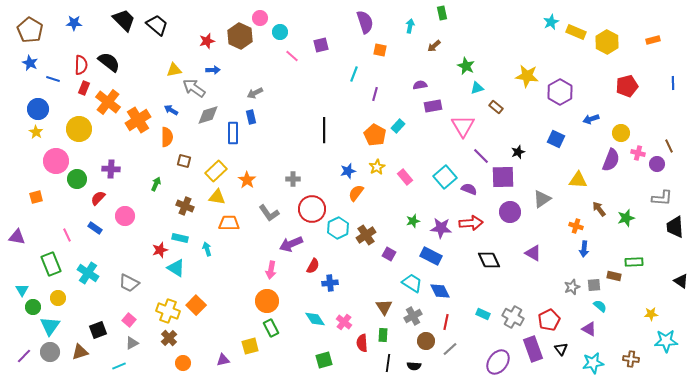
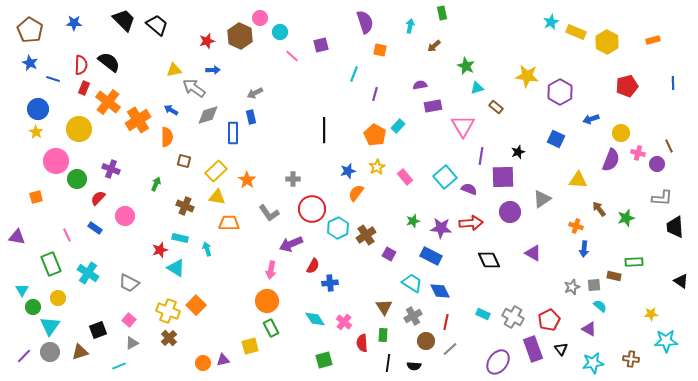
purple line at (481, 156): rotated 54 degrees clockwise
purple cross at (111, 169): rotated 18 degrees clockwise
orange circle at (183, 363): moved 20 px right
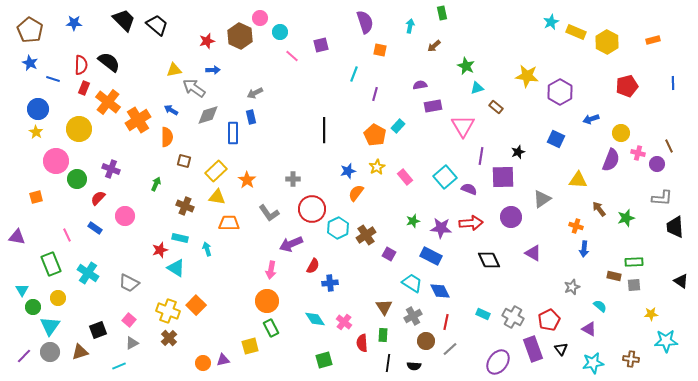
purple circle at (510, 212): moved 1 px right, 5 px down
gray square at (594, 285): moved 40 px right
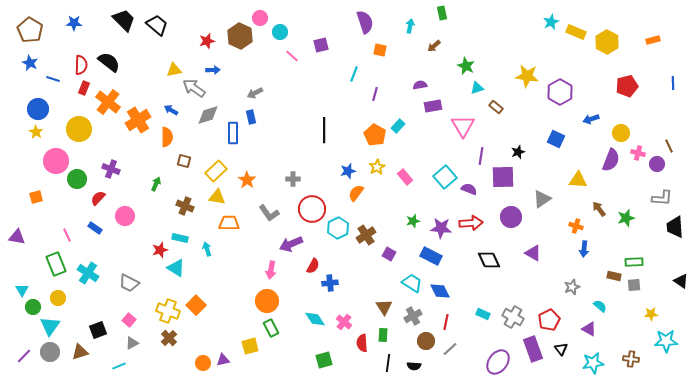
green rectangle at (51, 264): moved 5 px right
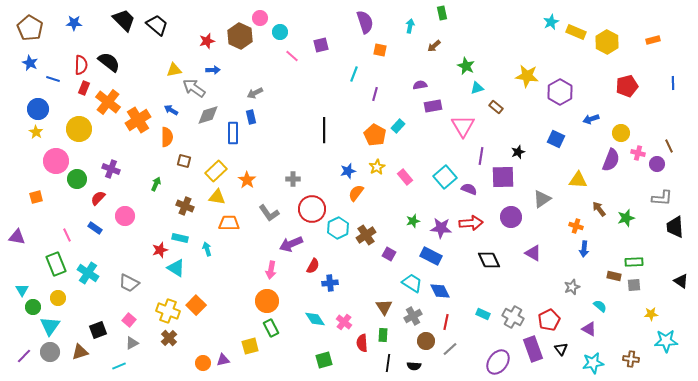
brown pentagon at (30, 30): moved 2 px up
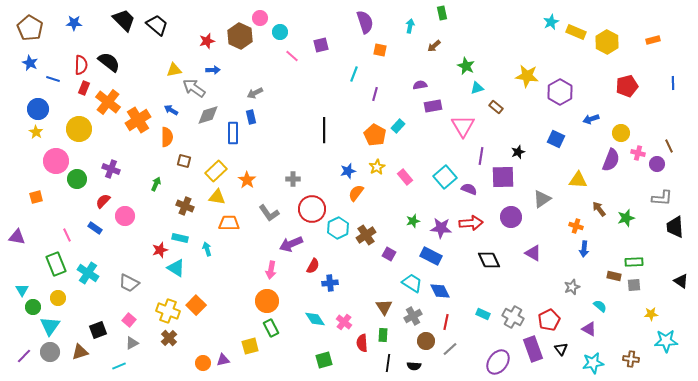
red semicircle at (98, 198): moved 5 px right, 3 px down
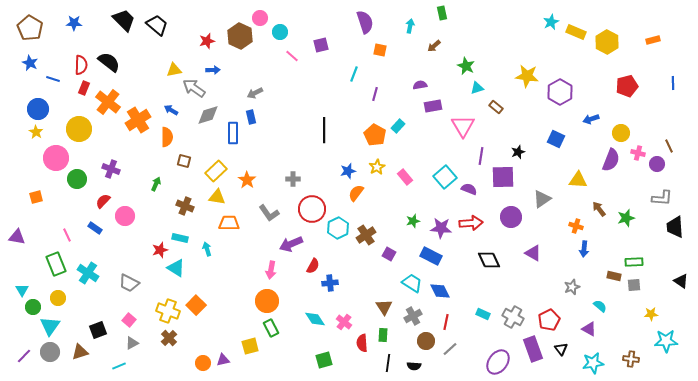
pink circle at (56, 161): moved 3 px up
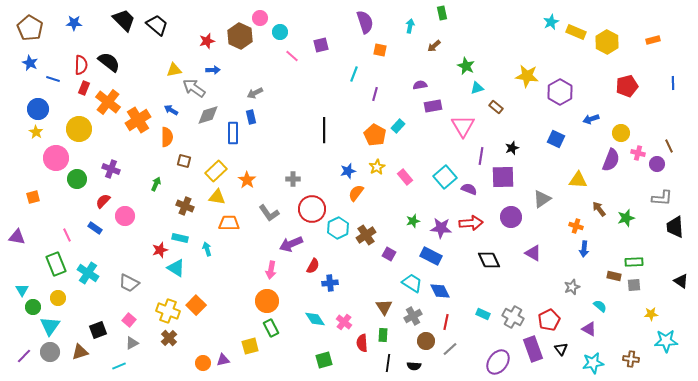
black star at (518, 152): moved 6 px left, 4 px up
orange square at (36, 197): moved 3 px left
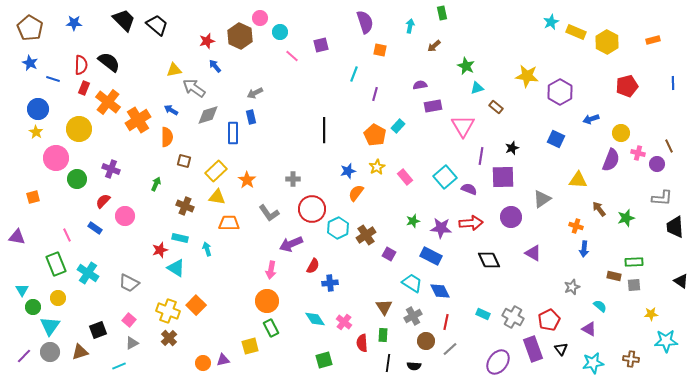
blue arrow at (213, 70): moved 2 px right, 4 px up; rotated 128 degrees counterclockwise
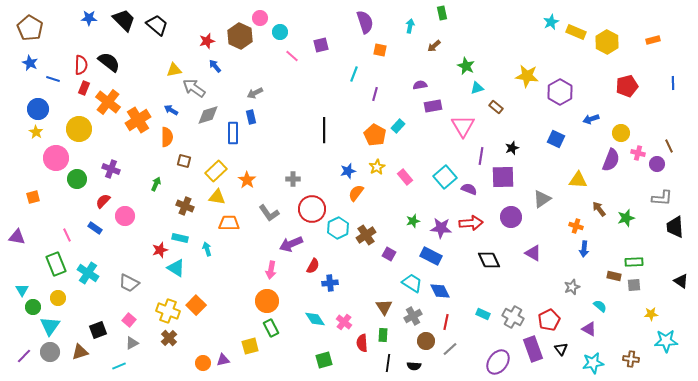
blue star at (74, 23): moved 15 px right, 5 px up
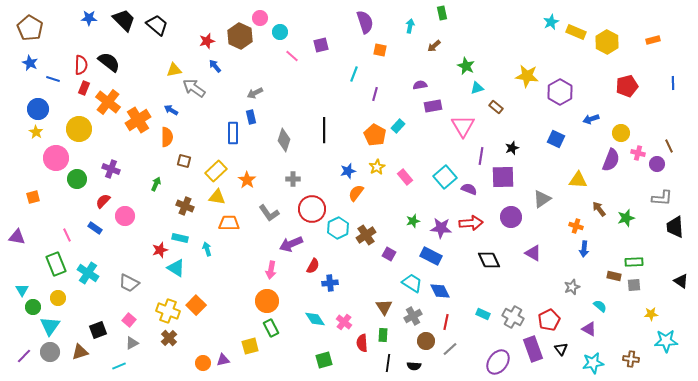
gray diamond at (208, 115): moved 76 px right, 25 px down; rotated 55 degrees counterclockwise
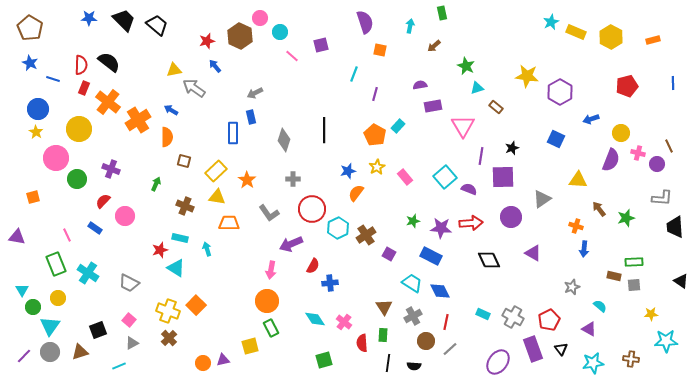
yellow hexagon at (607, 42): moved 4 px right, 5 px up
